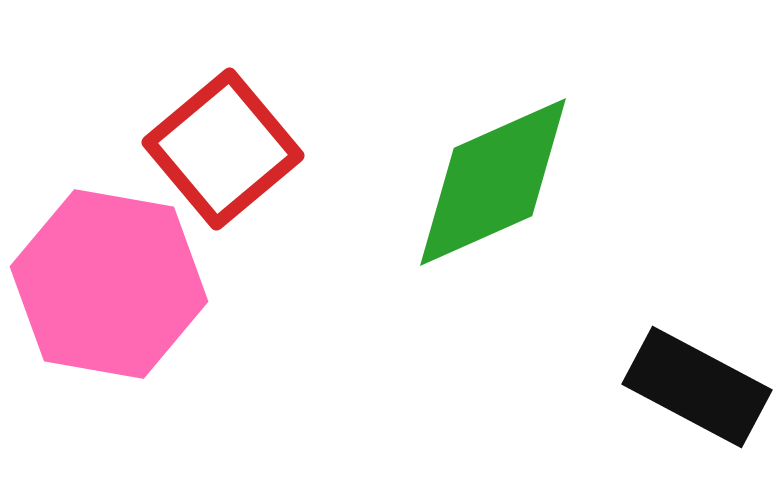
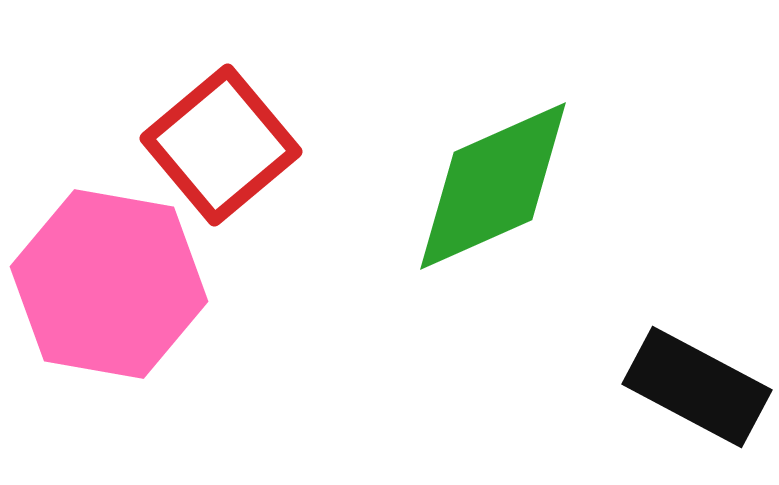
red square: moved 2 px left, 4 px up
green diamond: moved 4 px down
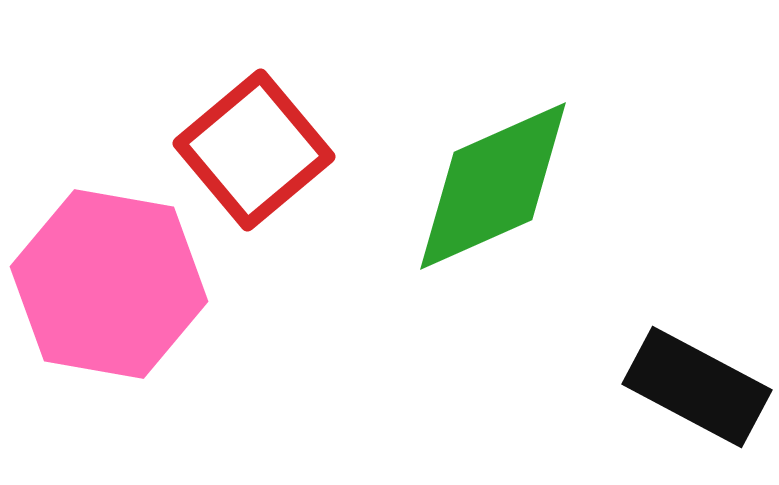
red square: moved 33 px right, 5 px down
